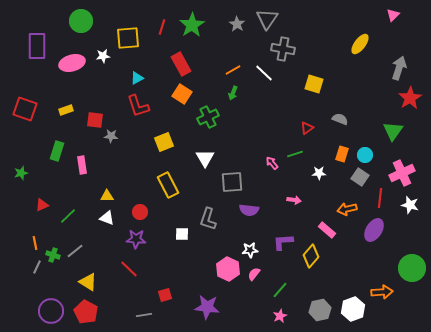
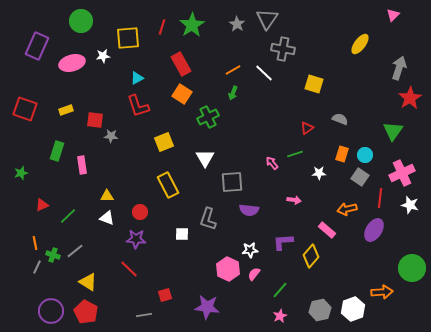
purple rectangle at (37, 46): rotated 24 degrees clockwise
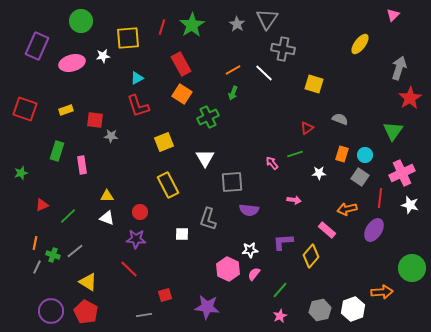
orange line at (35, 243): rotated 24 degrees clockwise
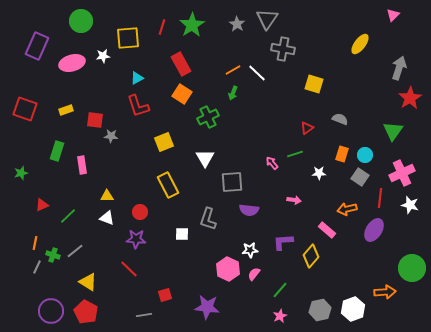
white line at (264, 73): moved 7 px left
orange arrow at (382, 292): moved 3 px right
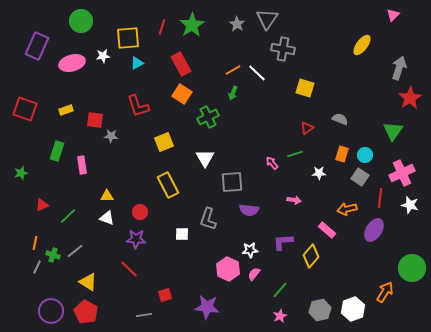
yellow ellipse at (360, 44): moved 2 px right, 1 px down
cyan triangle at (137, 78): moved 15 px up
yellow square at (314, 84): moved 9 px left, 4 px down
orange arrow at (385, 292): rotated 55 degrees counterclockwise
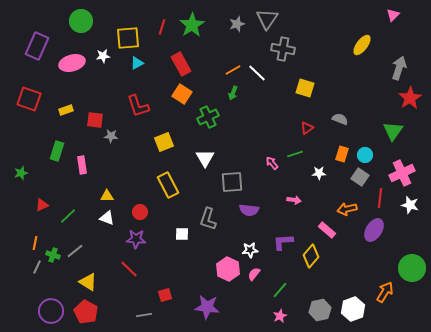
gray star at (237, 24): rotated 21 degrees clockwise
red square at (25, 109): moved 4 px right, 10 px up
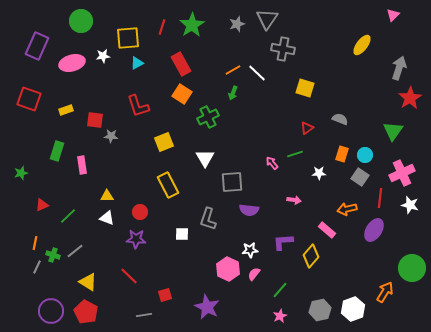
red line at (129, 269): moved 7 px down
purple star at (207, 307): rotated 20 degrees clockwise
